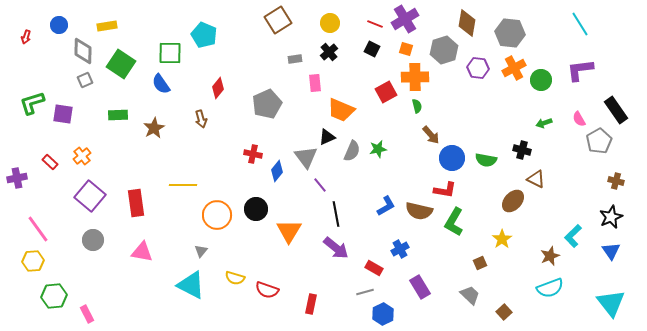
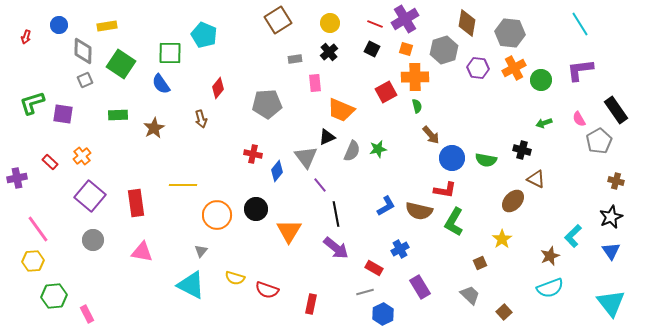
gray pentagon at (267, 104): rotated 20 degrees clockwise
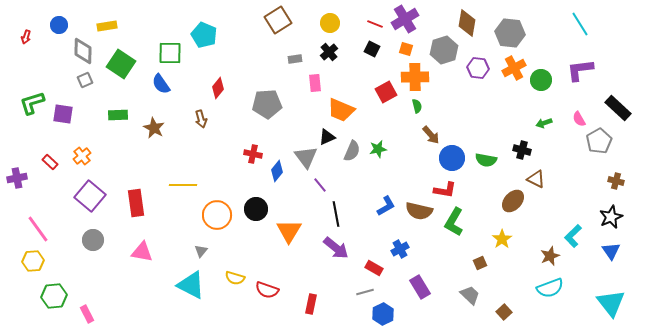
black rectangle at (616, 110): moved 2 px right, 2 px up; rotated 12 degrees counterclockwise
brown star at (154, 128): rotated 15 degrees counterclockwise
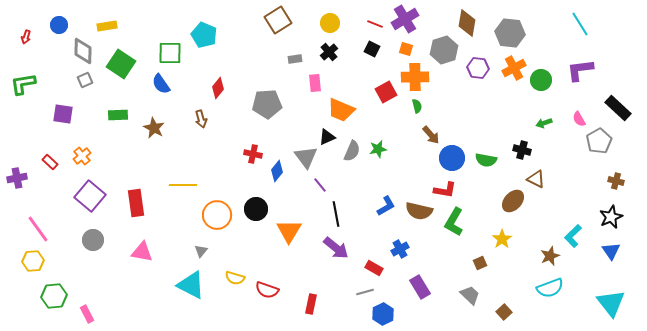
green L-shape at (32, 103): moved 9 px left, 19 px up; rotated 8 degrees clockwise
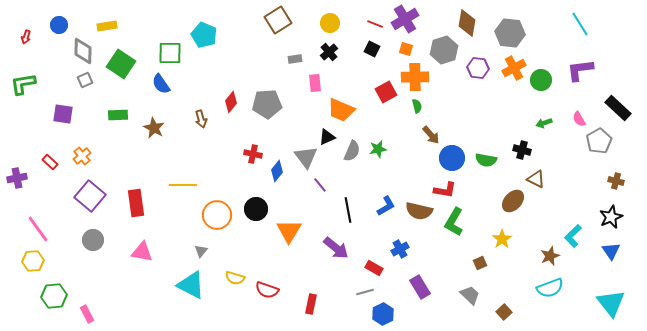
red diamond at (218, 88): moved 13 px right, 14 px down
black line at (336, 214): moved 12 px right, 4 px up
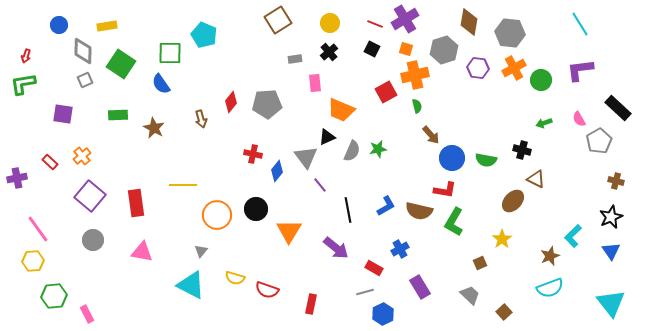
brown diamond at (467, 23): moved 2 px right, 1 px up
red arrow at (26, 37): moved 19 px down
orange cross at (415, 77): moved 2 px up; rotated 12 degrees counterclockwise
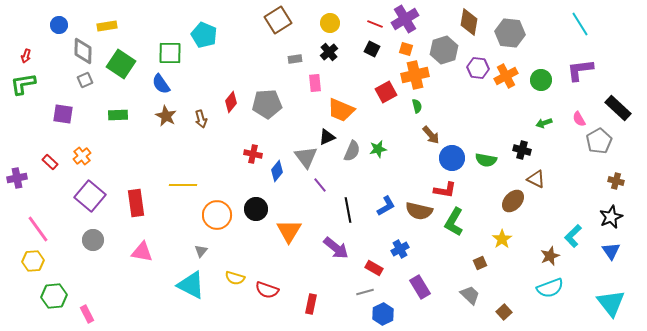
orange cross at (514, 68): moved 8 px left, 8 px down
brown star at (154, 128): moved 12 px right, 12 px up
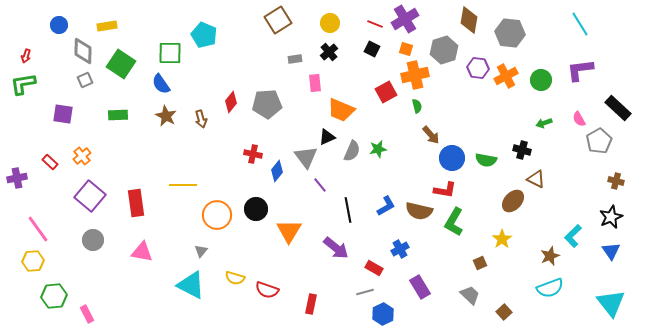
brown diamond at (469, 22): moved 2 px up
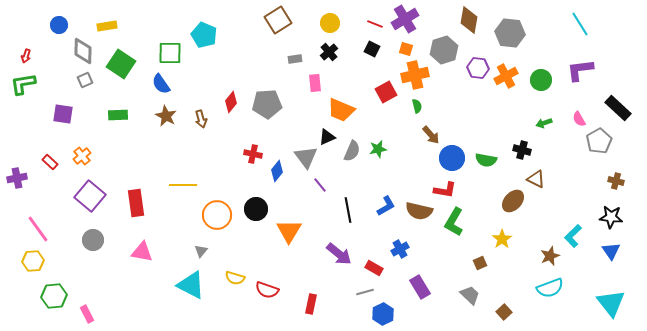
black star at (611, 217): rotated 30 degrees clockwise
purple arrow at (336, 248): moved 3 px right, 6 px down
